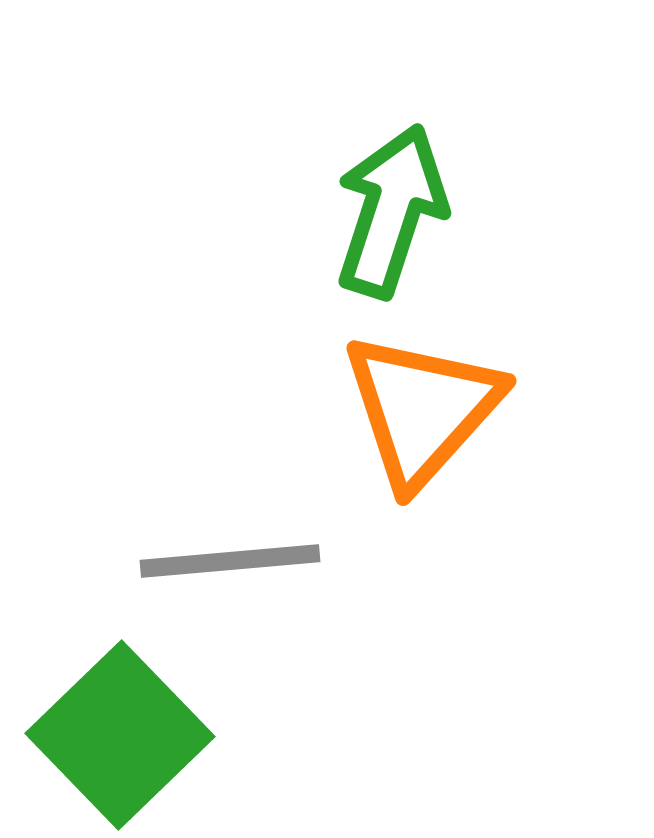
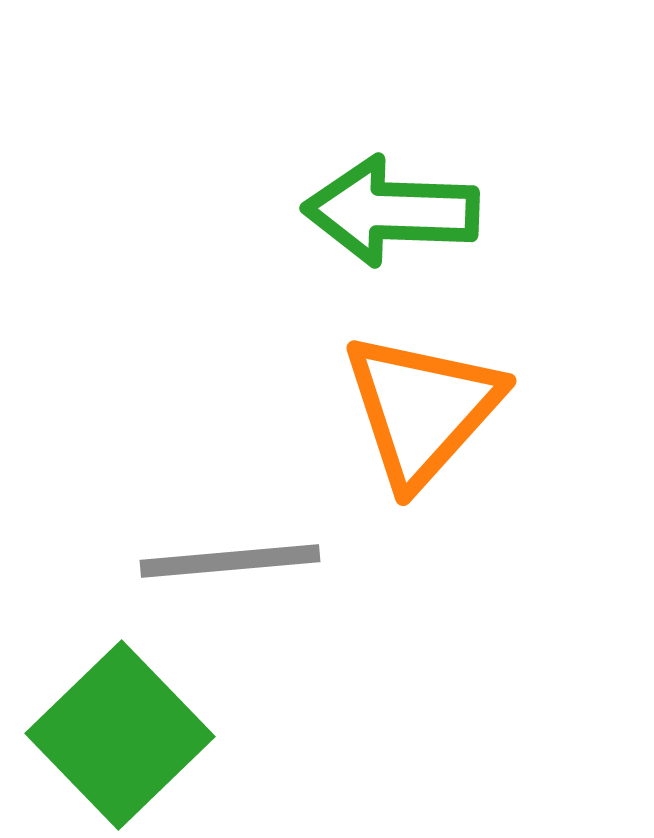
green arrow: rotated 106 degrees counterclockwise
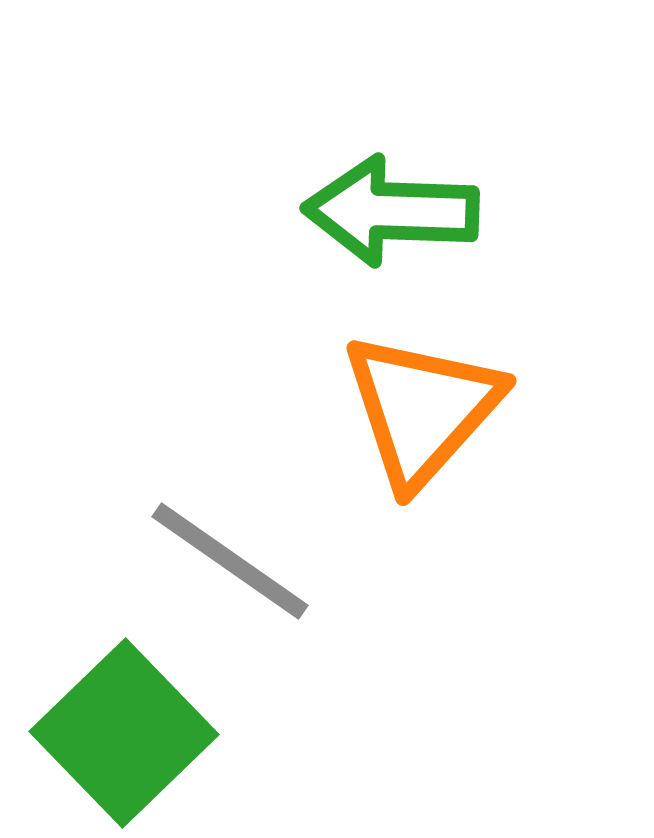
gray line: rotated 40 degrees clockwise
green square: moved 4 px right, 2 px up
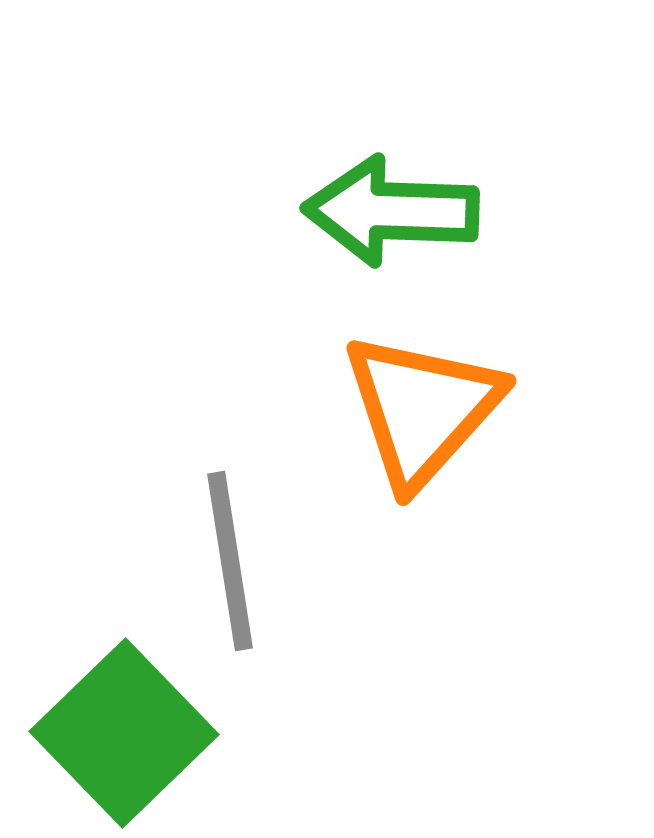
gray line: rotated 46 degrees clockwise
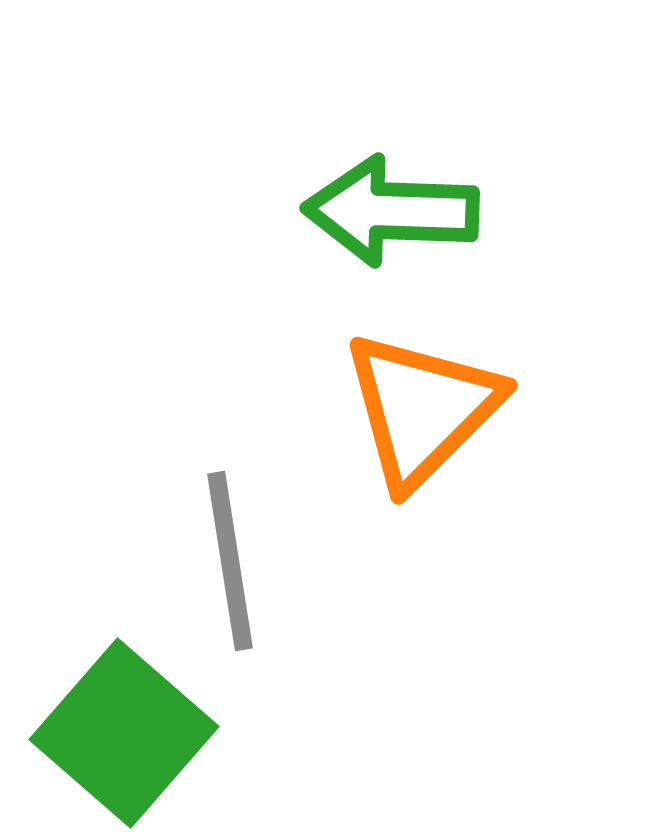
orange triangle: rotated 3 degrees clockwise
green square: rotated 5 degrees counterclockwise
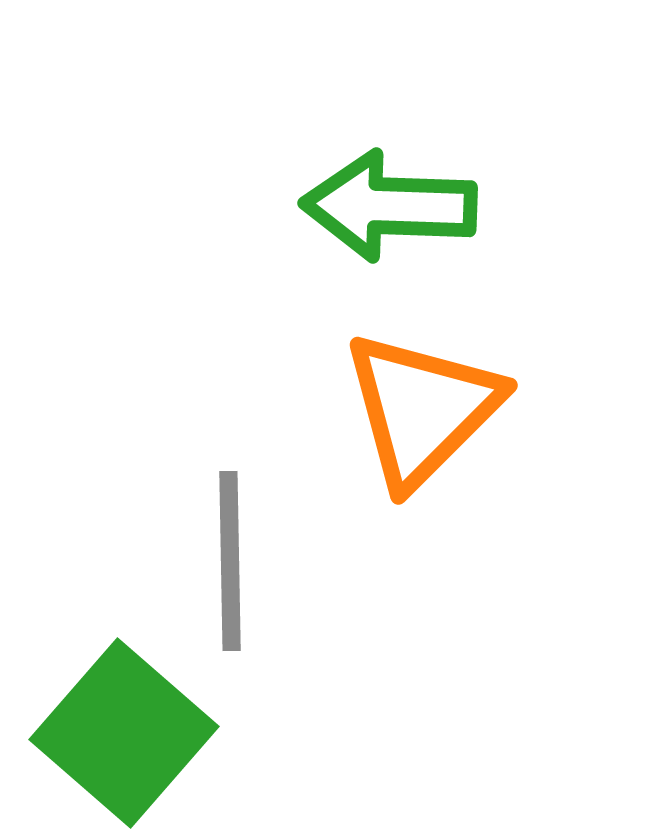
green arrow: moved 2 px left, 5 px up
gray line: rotated 8 degrees clockwise
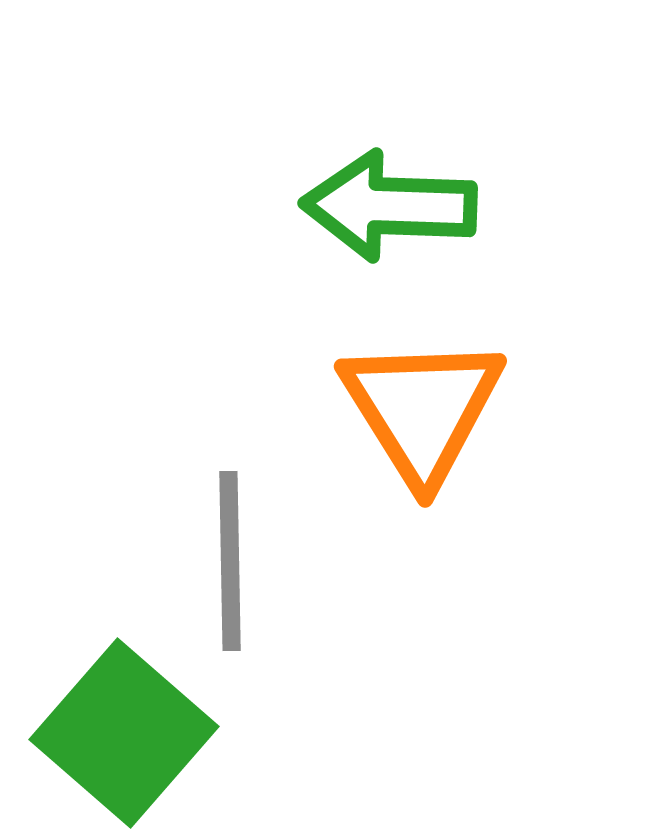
orange triangle: rotated 17 degrees counterclockwise
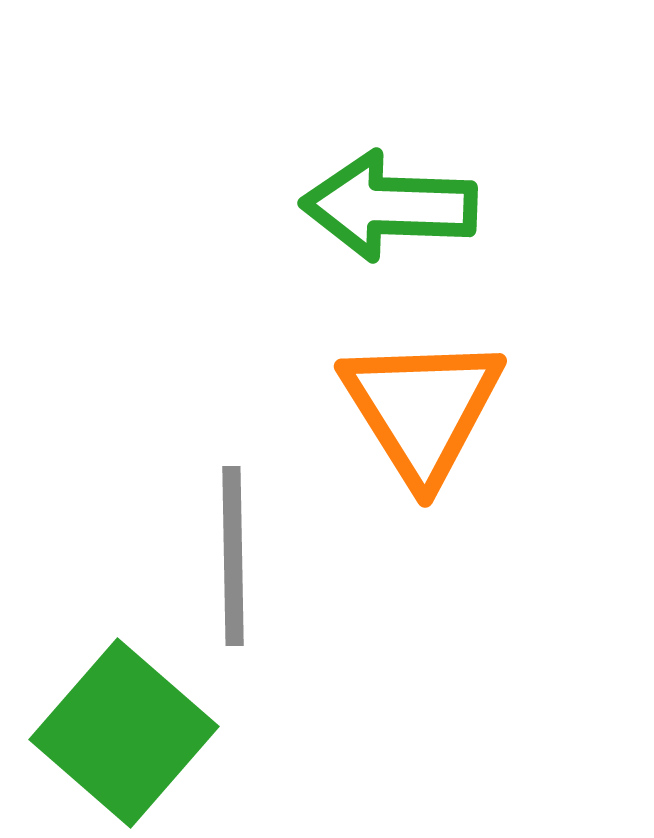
gray line: moved 3 px right, 5 px up
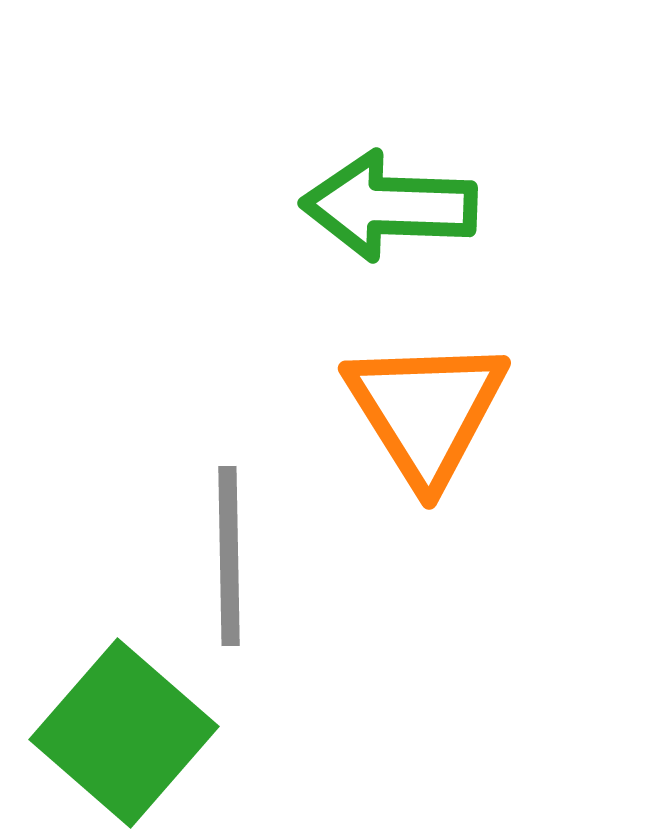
orange triangle: moved 4 px right, 2 px down
gray line: moved 4 px left
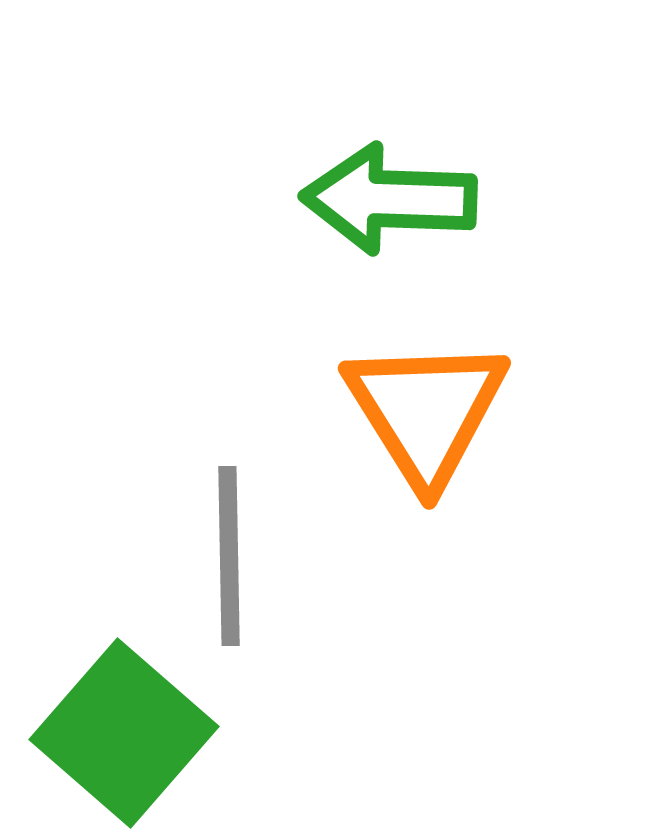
green arrow: moved 7 px up
